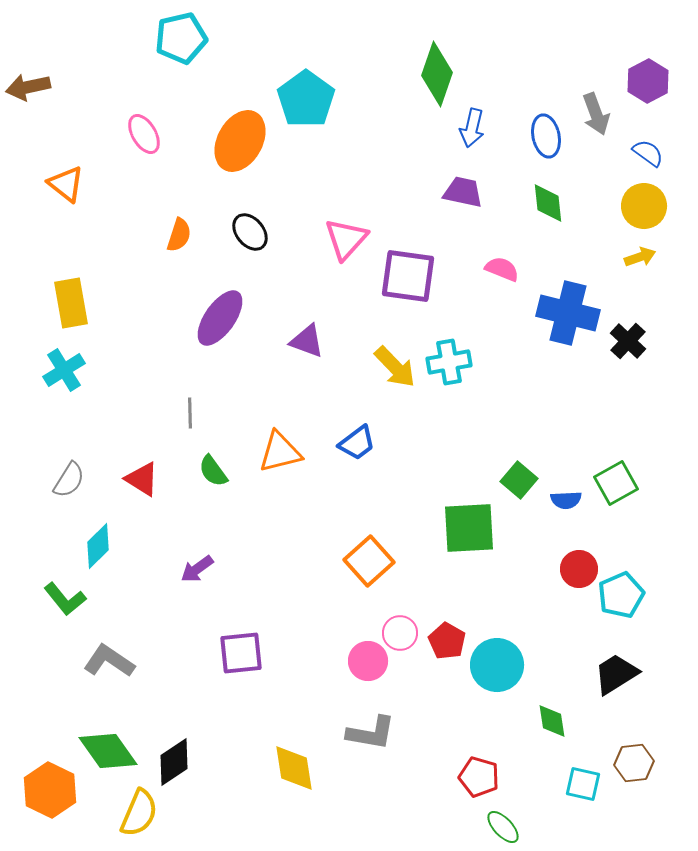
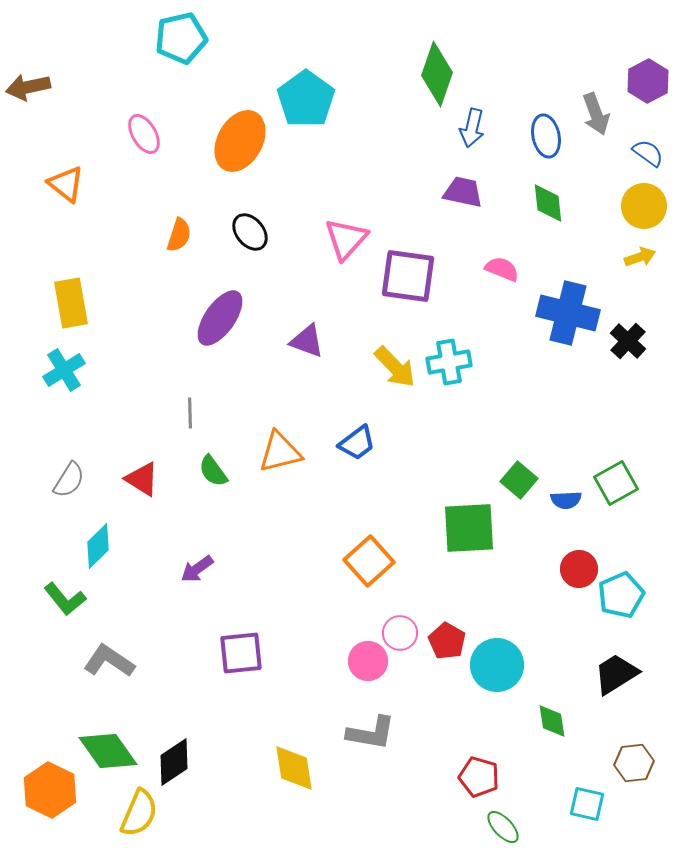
cyan square at (583, 784): moved 4 px right, 20 px down
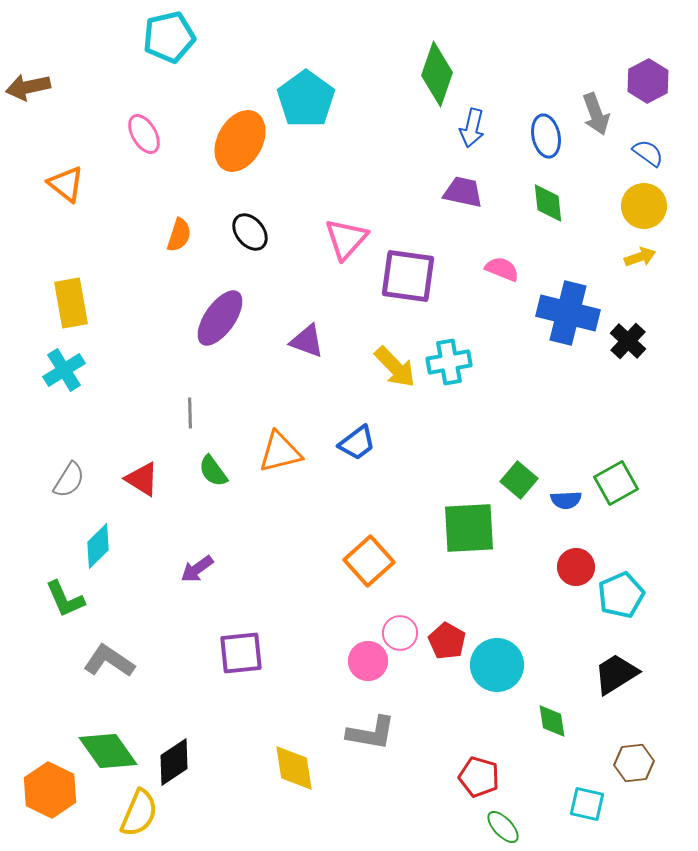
cyan pentagon at (181, 38): moved 12 px left, 1 px up
red circle at (579, 569): moved 3 px left, 2 px up
green L-shape at (65, 599): rotated 15 degrees clockwise
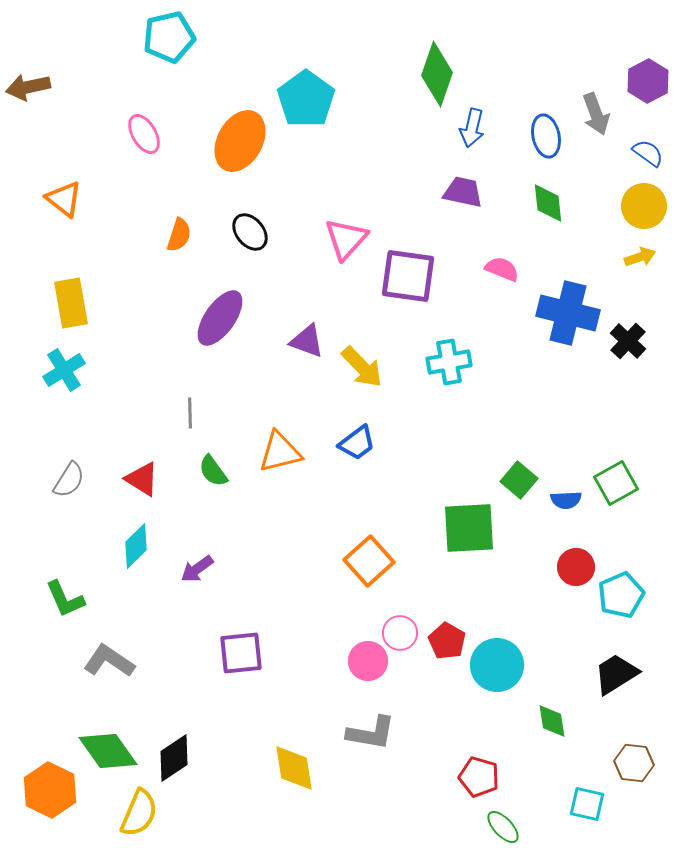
orange triangle at (66, 184): moved 2 px left, 15 px down
yellow arrow at (395, 367): moved 33 px left
cyan diamond at (98, 546): moved 38 px right
black diamond at (174, 762): moved 4 px up
brown hexagon at (634, 763): rotated 12 degrees clockwise
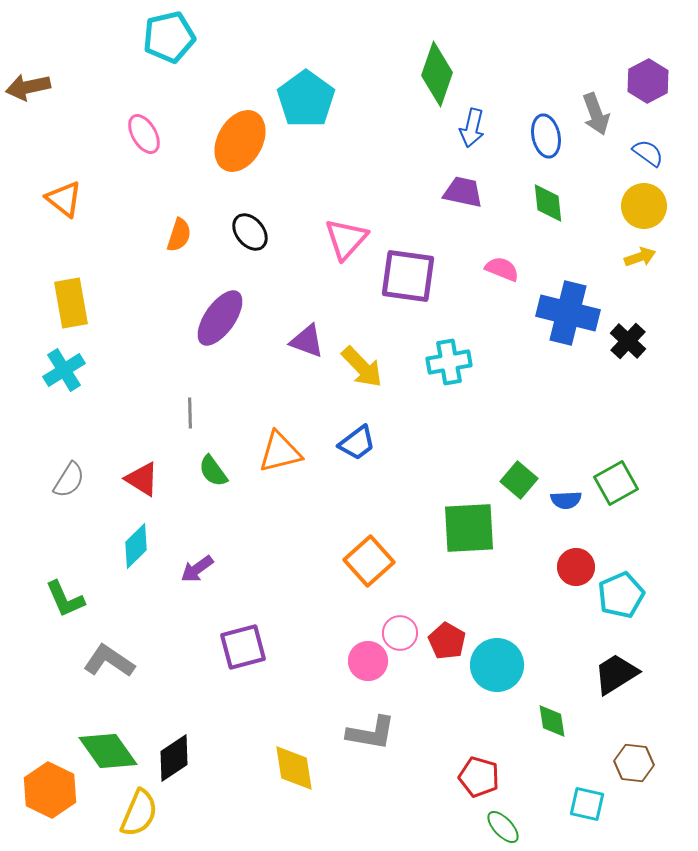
purple square at (241, 653): moved 2 px right, 6 px up; rotated 9 degrees counterclockwise
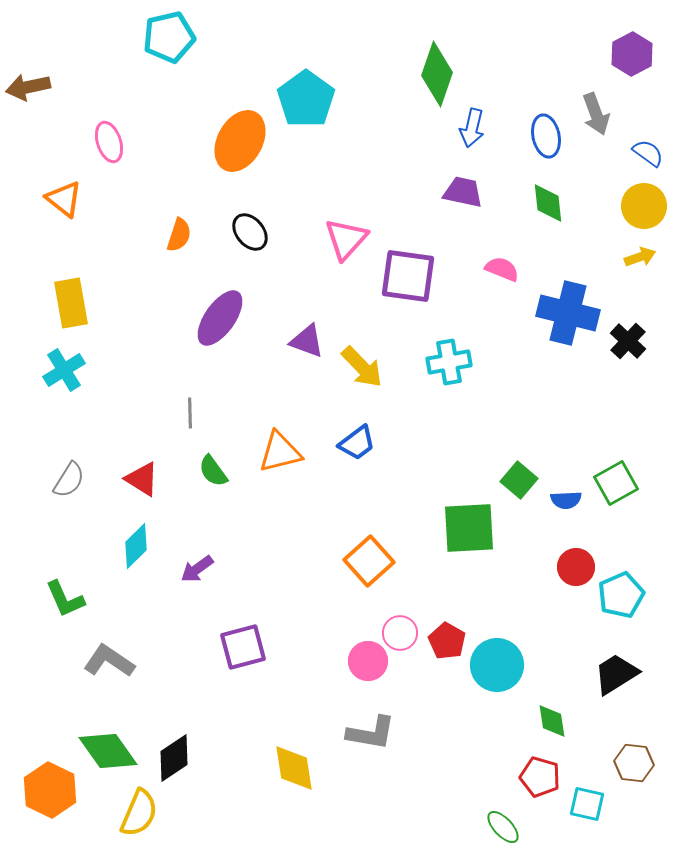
purple hexagon at (648, 81): moved 16 px left, 27 px up
pink ellipse at (144, 134): moved 35 px left, 8 px down; rotated 12 degrees clockwise
red pentagon at (479, 777): moved 61 px right
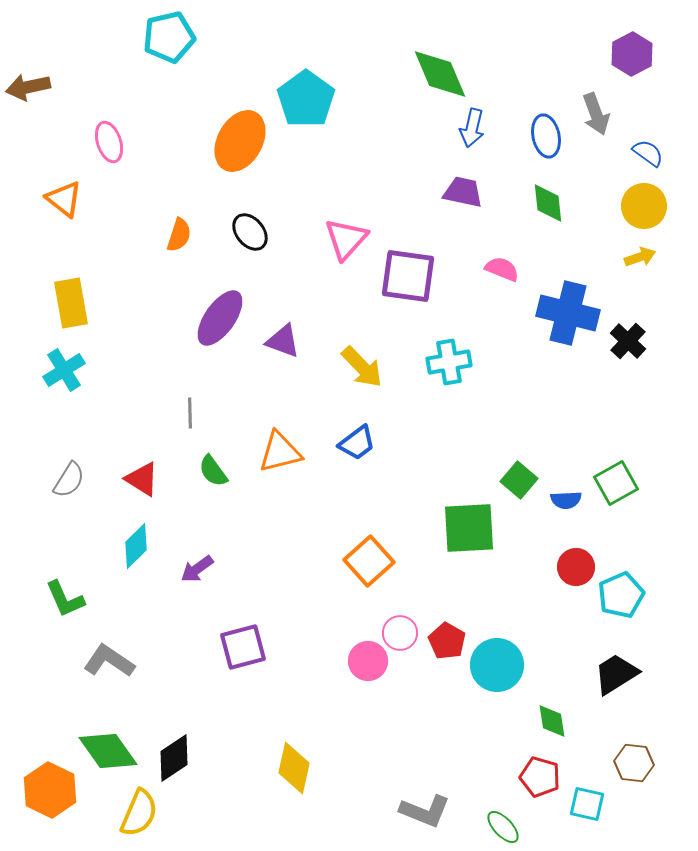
green diamond at (437, 74): moved 3 px right; rotated 42 degrees counterclockwise
purple triangle at (307, 341): moved 24 px left
gray L-shape at (371, 733): moved 54 px right, 78 px down; rotated 12 degrees clockwise
yellow diamond at (294, 768): rotated 21 degrees clockwise
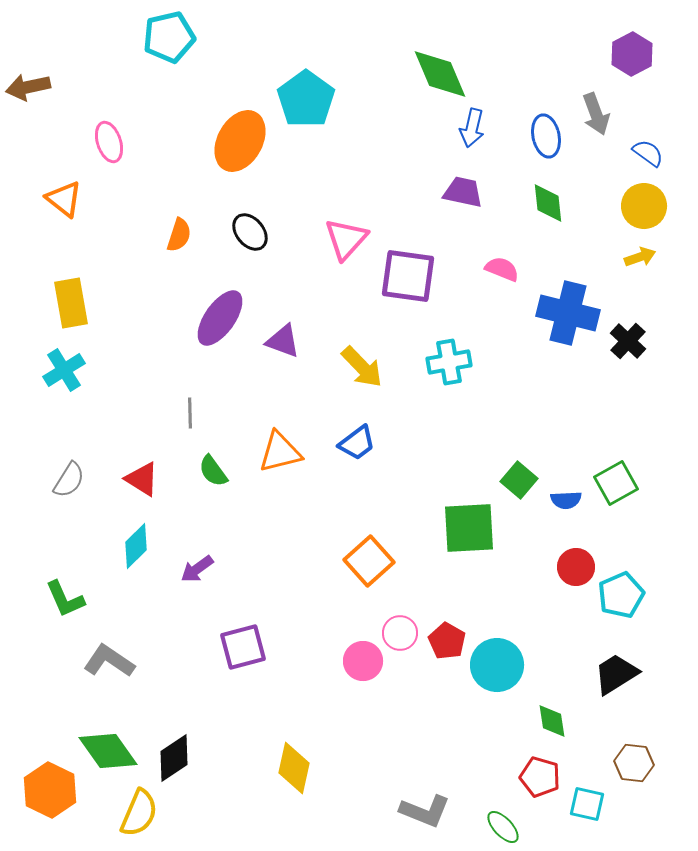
pink circle at (368, 661): moved 5 px left
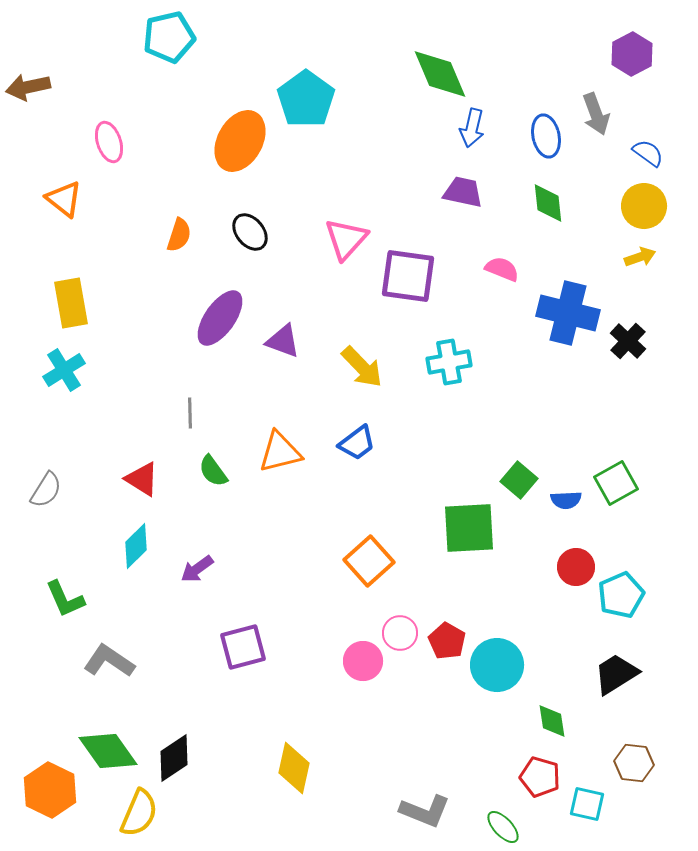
gray semicircle at (69, 480): moved 23 px left, 10 px down
